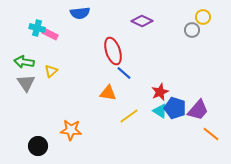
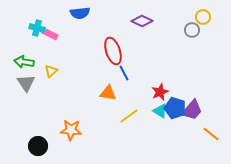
blue line: rotated 21 degrees clockwise
purple trapezoid: moved 6 px left
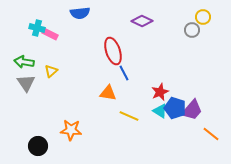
yellow line: rotated 60 degrees clockwise
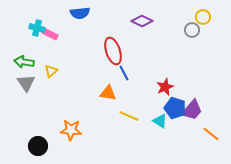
red star: moved 5 px right, 5 px up
cyan triangle: moved 10 px down
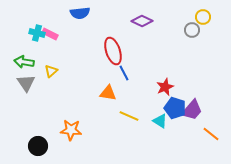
cyan cross: moved 5 px down
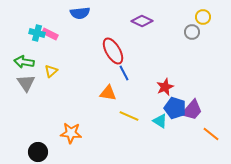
gray circle: moved 2 px down
red ellipse: rotated 12 degrees counterclockwise
orange star: moved 3 px down
black circle: moved 6 px down
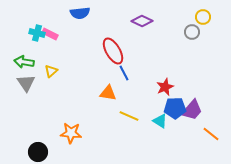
blue pentagon: rotated 20 degrees counterclockwise
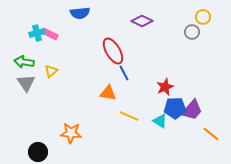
cyan cross: rotated 28 degrees counterclockwise
